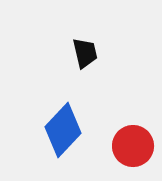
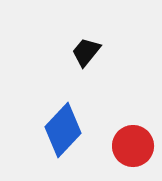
black trapezoid: moved 1 px right, 1 px up; rotated 128 degrees counterclockwise
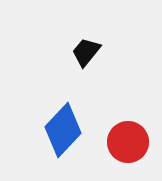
red circle: moved 5 px left, 4 px up
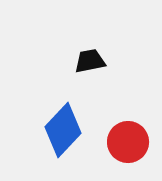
black trapezoid: moved 4 px right, 9 px down; rotated 40 degrees clockwise
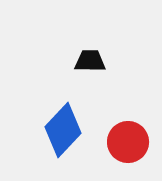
black trapezoid: rotated 12 degrees clockwise
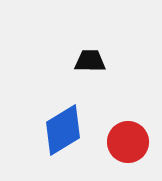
blue diamond: rotated 16 degrees clockwise
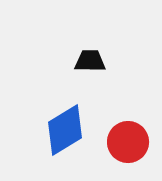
blue diamond: moved 2 px right
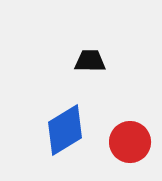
red circle: moved 2 px right
